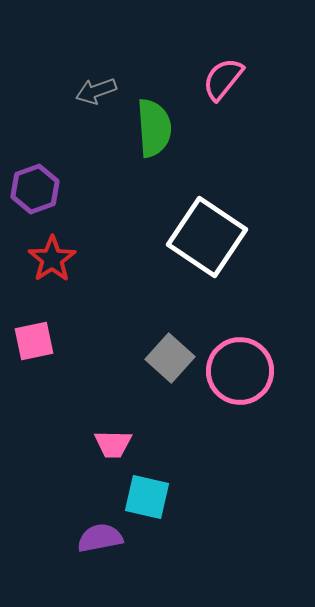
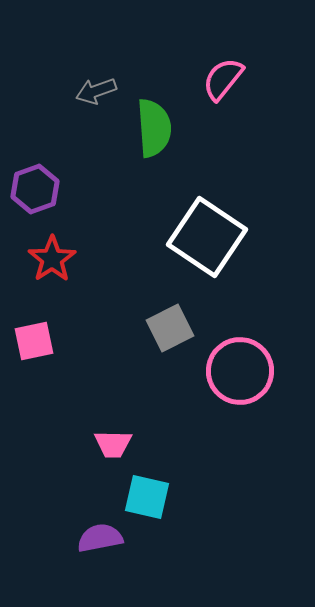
gray square: moved 30 px up; rotated 21 degrees clockwise
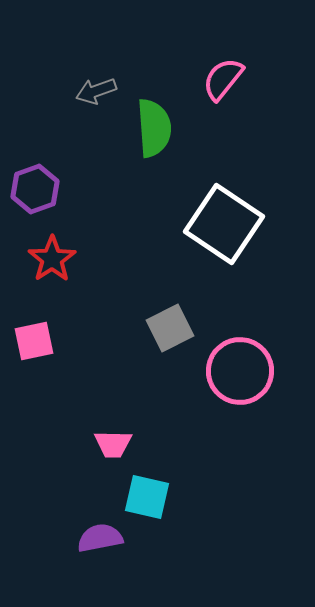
white square: moved 17 px right, 13 px up
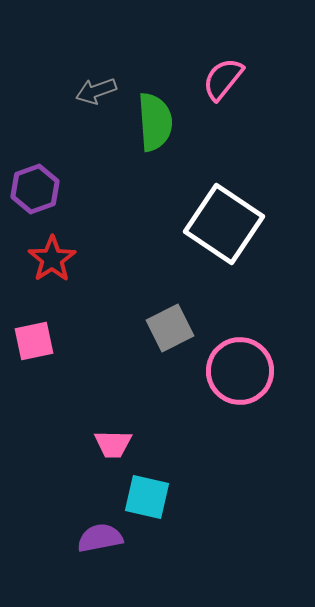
green semicircle: moved 1 px right, 6 px up
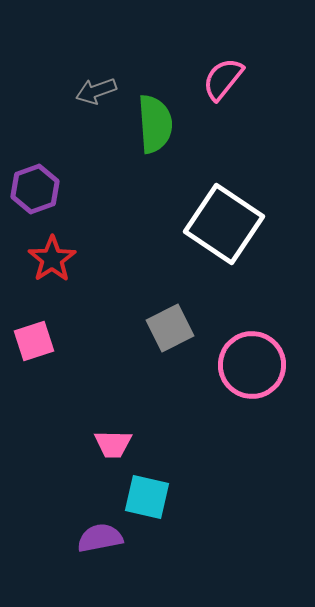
green semicircle: moved 2 px down
pink square: rotated 6 degrees counterclockwise
pink circle: moved 12 px right, 6 px up
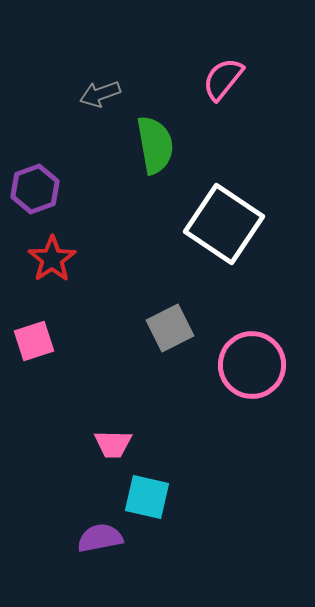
gray arrow: moved 4 px right, 3 px down
green semicircle: moved 21 px down; rotated 6 degrees counterclockwise
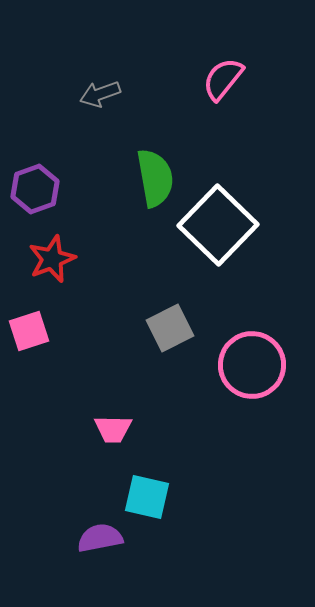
green semicircle: moved 33 px down
white square: moved 6 px left, 1 px down; rotated 10 degrees clockwise
red star: rotated 12 degrees clockwise
pink square: moved 5 px left, 10 px up
pink trapezoid: moved 15 px up
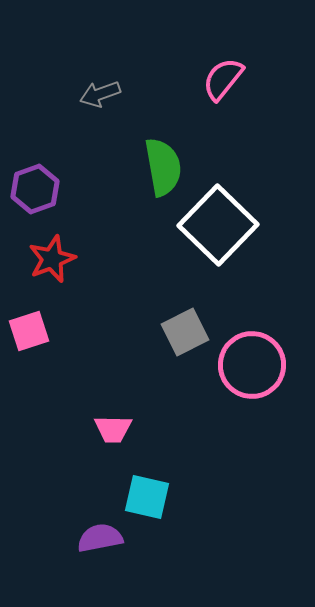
green semicircle: moved 8 px right, 11 px up
gray square: moved 15 px right, 4 px down
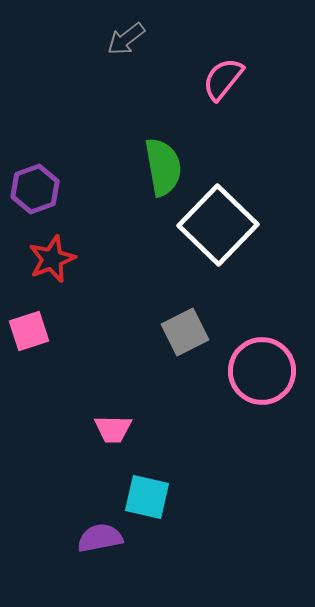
gray arrow: moved 26 px right, 55 px up; rotated 18 degrees counterclockwise
pink circle: moved 10 px right, 6 px down
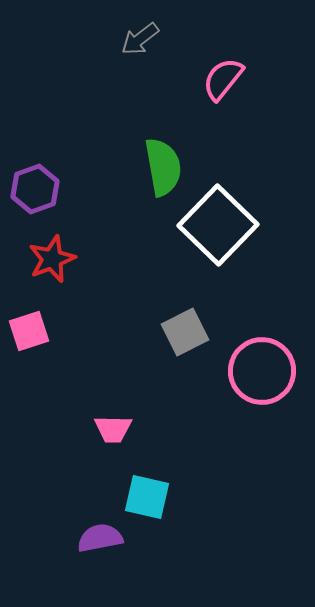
gray arrow: moved 14 px right
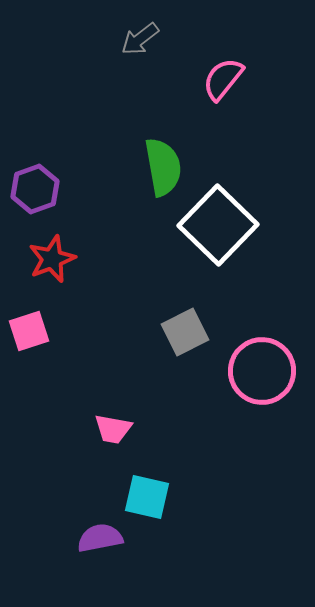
pink trapezoid: rotated 9 degrees clockwise
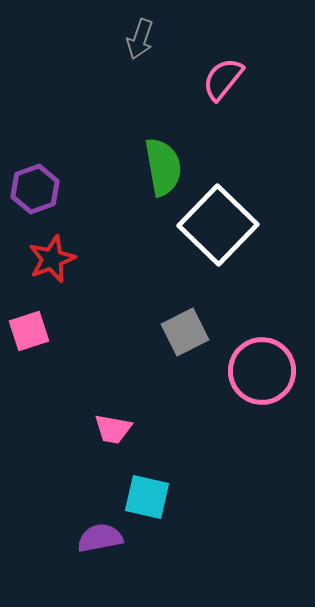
gray arrow: rotated 33 degrees counterclockwise
